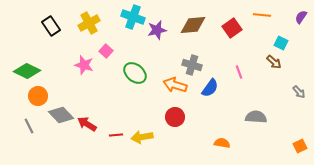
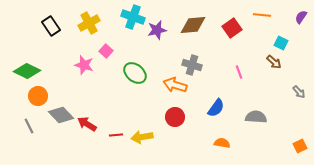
blue semicircle: moved 6 px right, 20 px down
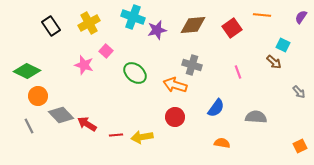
cyan square: moved 2 px right, 2 px down
pink line: moved 1 px left
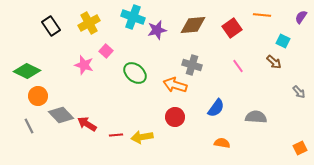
cyan square: moved 4 px up
pink line: moved 6 px up; rotated 16 degrees counterclockwise
orange square: moved 2 px down
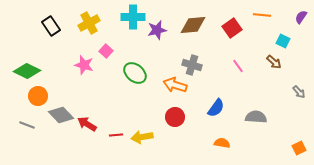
cyan cross: rotated 20 degrees counterclockwise
gray line: moved 2 px left, 1 px up; rotated 42 degrees counterclockwise
orange square: moved 1 px left
